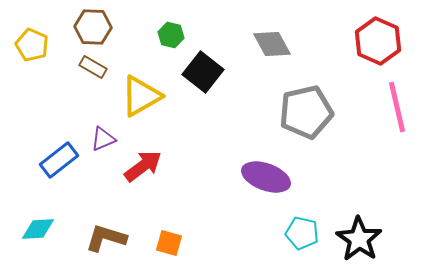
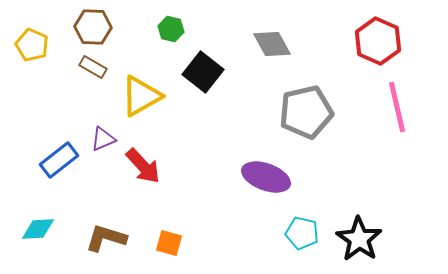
green hexagon: moved 6 px up
red arrow: rotated 84 degrees clockwise
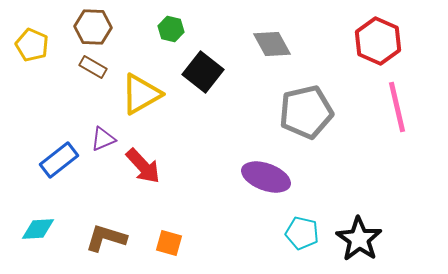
yellow triangle: moved 2 px up
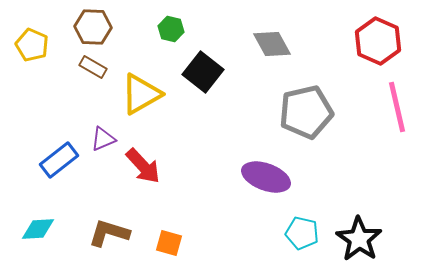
brown L-shape: moved 3 px right, 5 px up
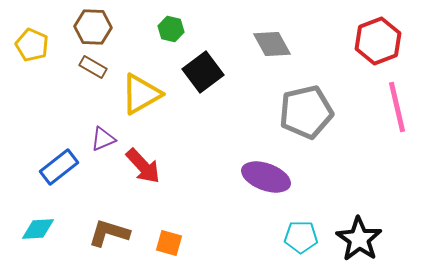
red hexagon: rotated 15 degrees clockwise
black square: rotated 15 degrees clockwise
blue rectangle: moved 7 px down
cyan pentagon: moved 1 px left, 4 px down; rotated 12 degrees counterclockwise
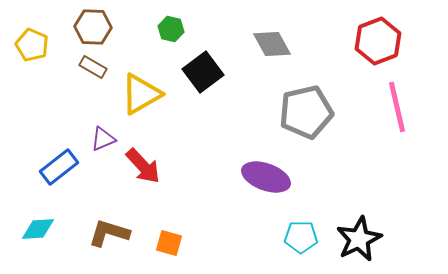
black star: rotated 12 degrees clockwise
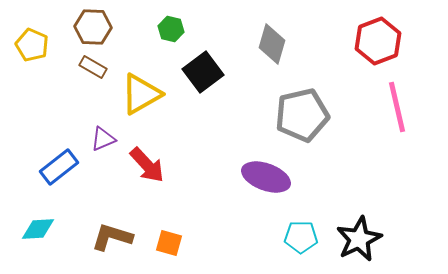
gray diamond: rotated 45 degrees clockwise
gray pentagon: moved 4 px left, 3 px down
red arrow: moved 4 px right, 1 px up
brown L-shape: moved 3 px right, 4 px down
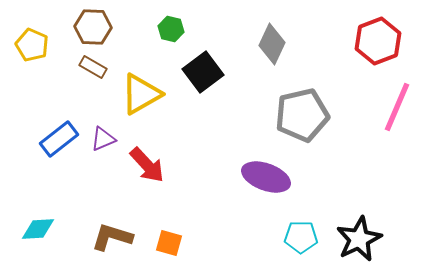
gray diamond: rotated 9 degrees clockwise
pink line: rotated 36 degrees clockwise
blue rectangle: moved 28 px up
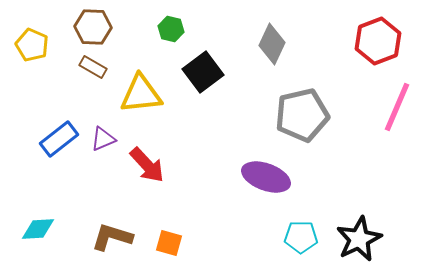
yellow triangle: rotated 24 degrees clockwise
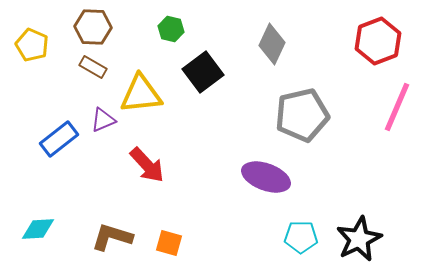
purple triangle: moved 19 px up
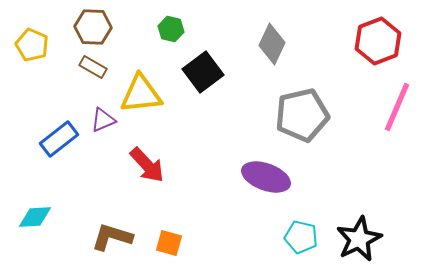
cyan diamond: moved 3 px left, 12 px up
cyan pentagon: rotated 12 degrees clockwise
